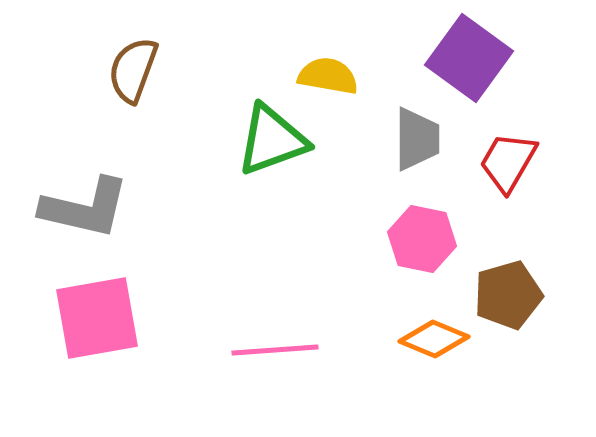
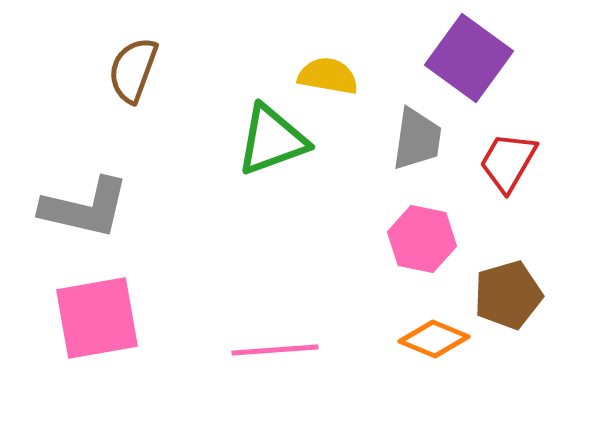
gray trapezoid: rotated 8 degrees clockwise
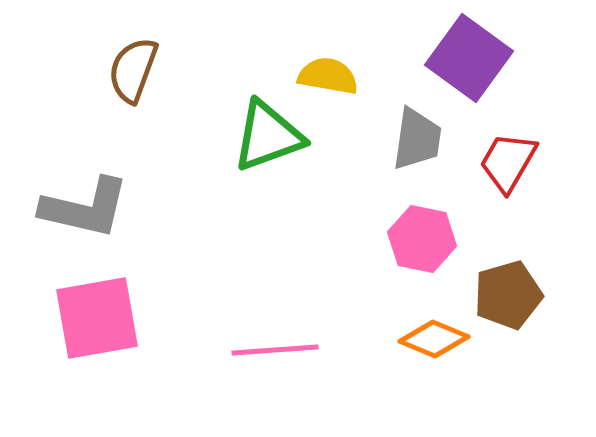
green triangle: moved 4 px left, 4 px up
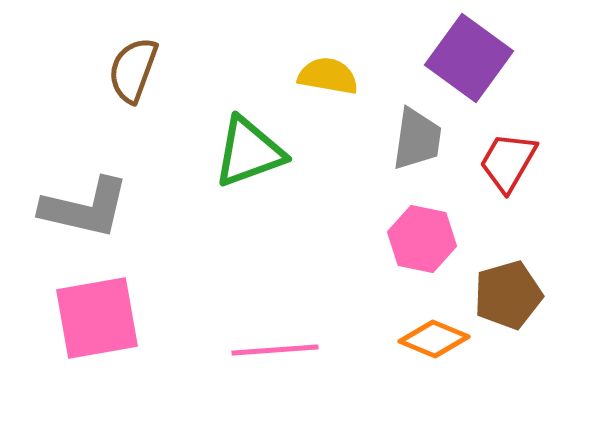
green triangle: moved 19 px left, 16 px down
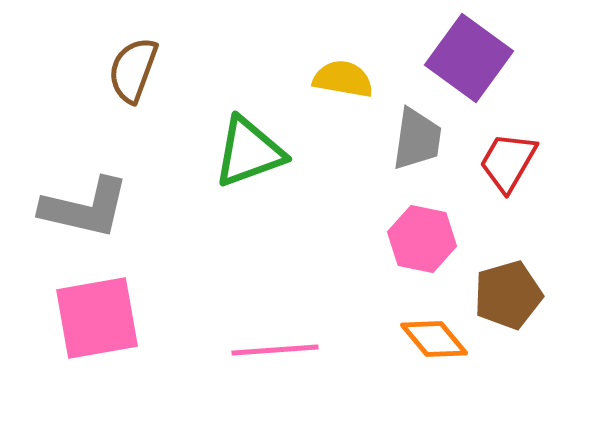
yellow semicircle: moved 15 px right, 3 px down
orange diamond: rotated 28 degrees clockwise
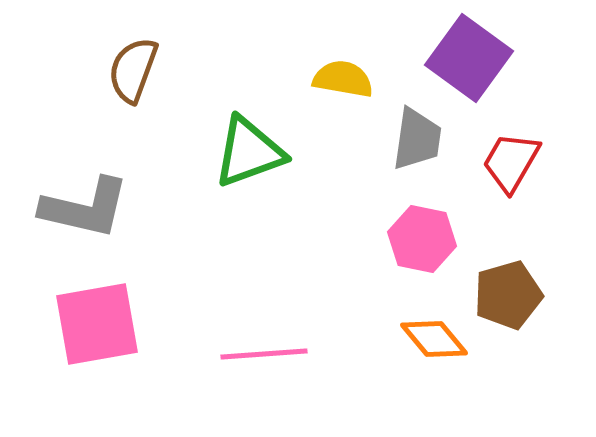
red trapezoid: moved 3 px right
pink square: moved 6 px down
pink line: moved 11 px left, 4 px down
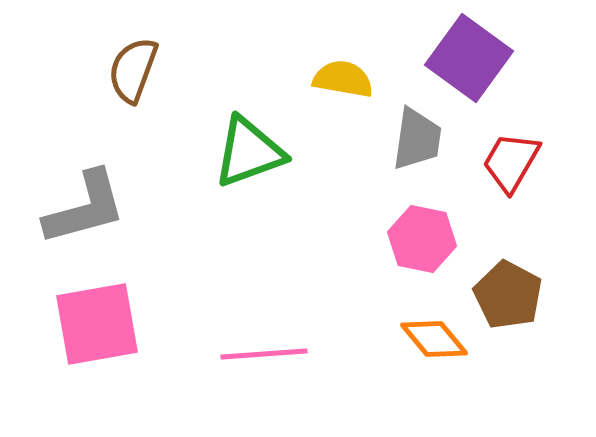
gray L-shape: rotated 28 degrees counterclockwise
brown pentagon: rotated 28 degrees counterclockwise
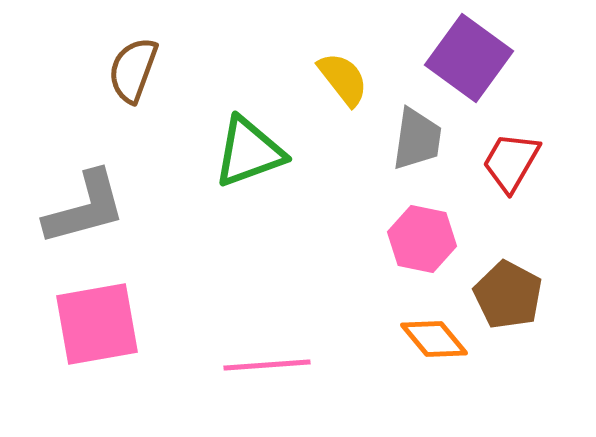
yellow semicircle: rotated 42 degrees clockwise
pink line: moved 3 px right, 11 px down
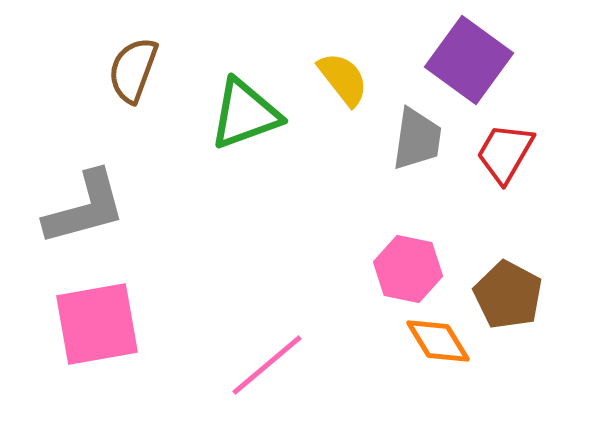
purple square: moved 2 px down
green triangle: moved 4 px left, 38 px up
red trapezoid: moved 6 px left, 9 px up
pink hexagon: moved 14 px left, 30 px down
orange diamond: moved 4 px right, 2 px down; rotated 8 degrees clockwise
pink line: rotated 36 degrees counterclockwise
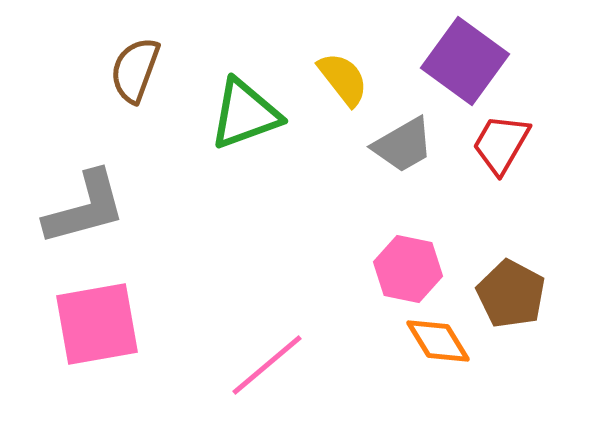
purple square: moved 4 px left, 1 px down
brown semicircle: moved 2 px right
gray trapezoid: moved 14 px left, 6 px down; rotated 52 degrees clockwise
red trapezoid: moved 4 px left, 9 px up
brown pentagon: moved 3 px right, 1 px up
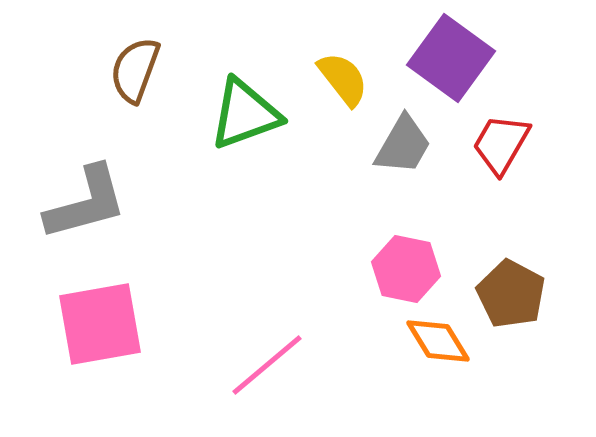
purple square: moved 14 px left, 3 px up
gray trapezoid: rotated 30 degrees counterclockwise
gray L-shape: moved 1 px right, 5 px up
pink hexagon: moved 2 px left
pink square: moved 3 px right
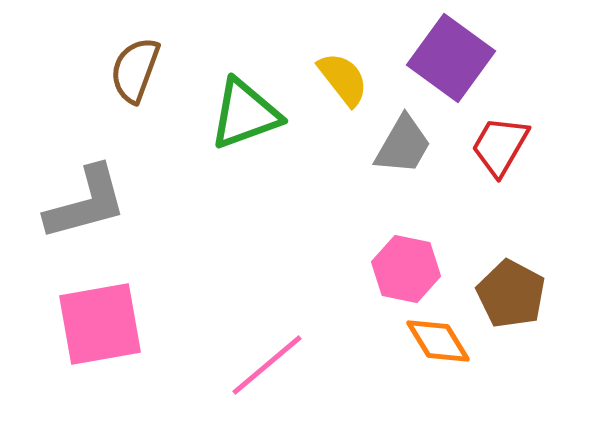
red trapezoid: moved 1 px left, 2 px down
